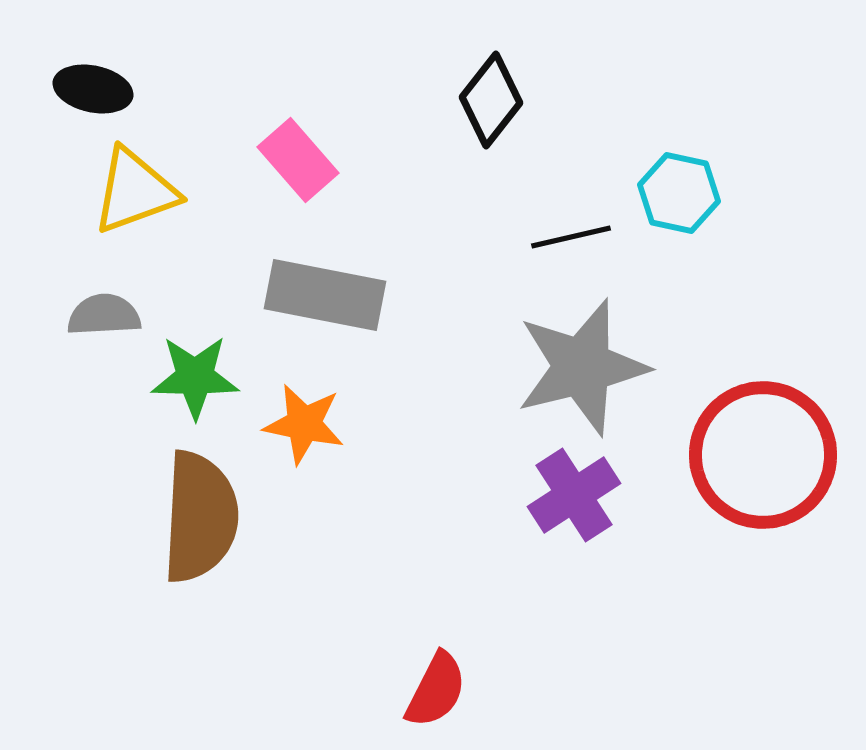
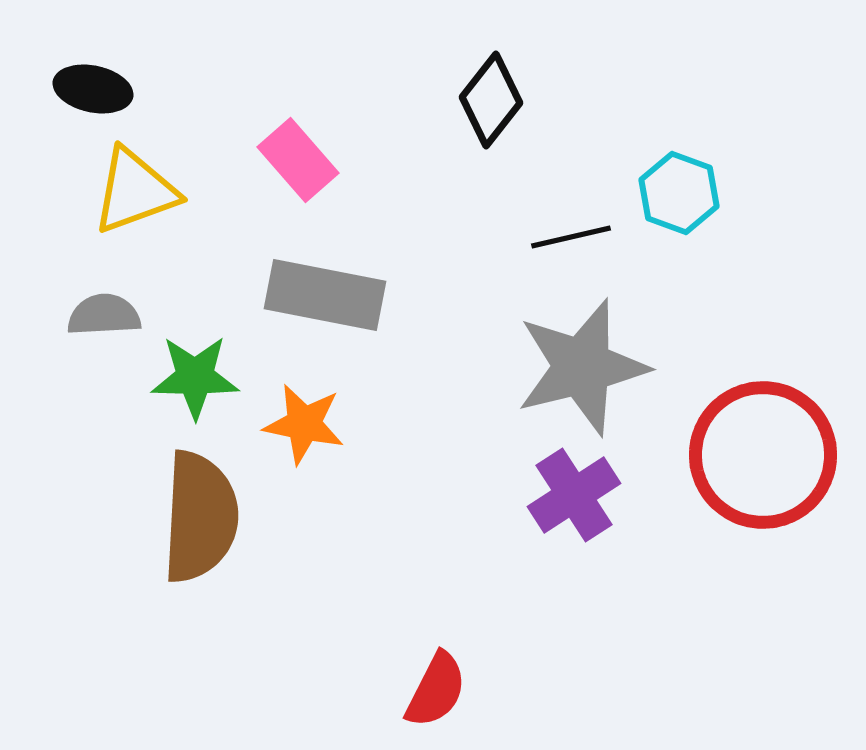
cyan hexagon: rotated 8 degrees clockwise
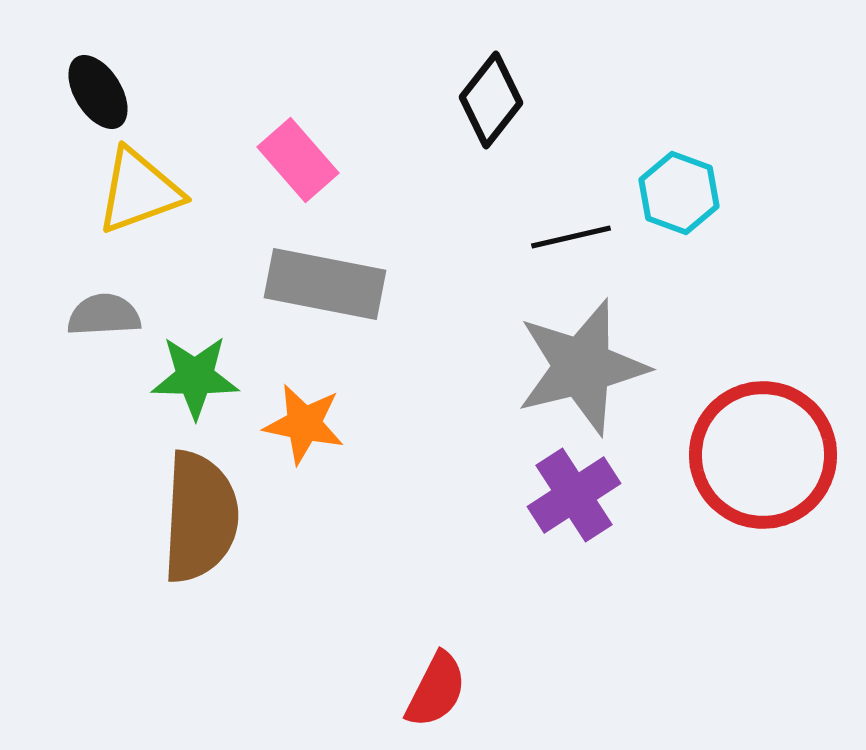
black ellipse: moved 5 px right, 3 px down; rotated 46 degrees clockwise
yellow triangle: moved 4 px right
gray rectangle: moved 11 px up
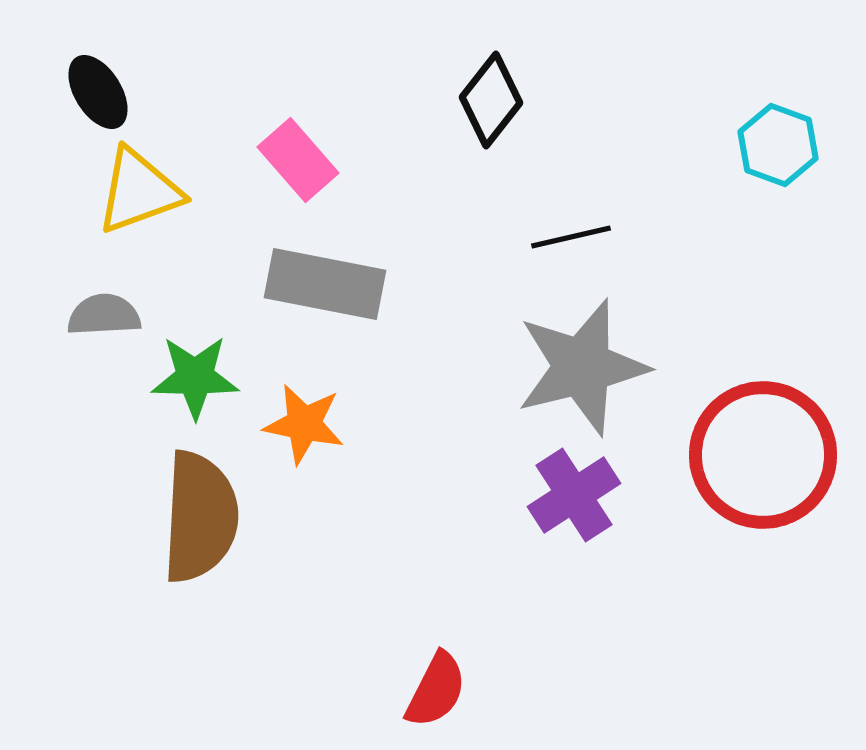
cyan hexagon: moved 99 px right, 48 px up
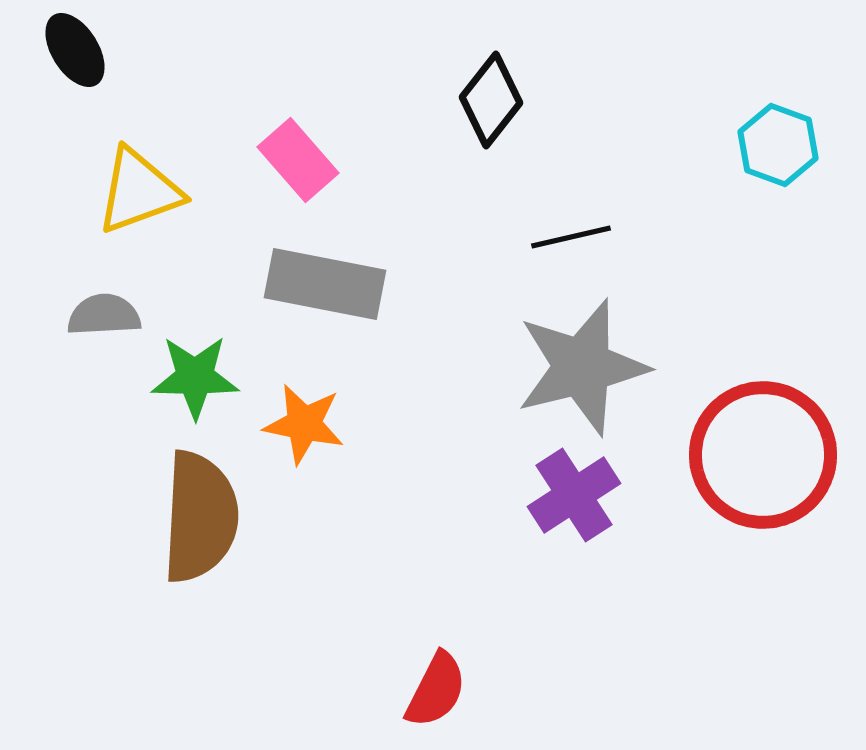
black ellipse: moved 23 px left, 42 px up
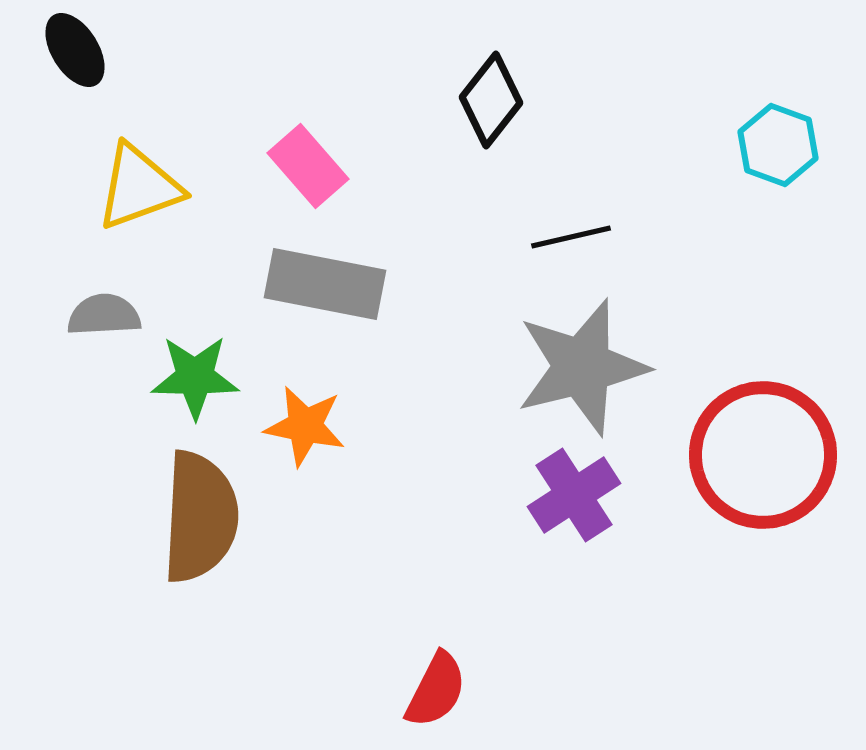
pink rectangle: moved 10 px right, 6 px down
yellow triangle: moved 4 px up
orange star: moved 1 px right, 2 px down
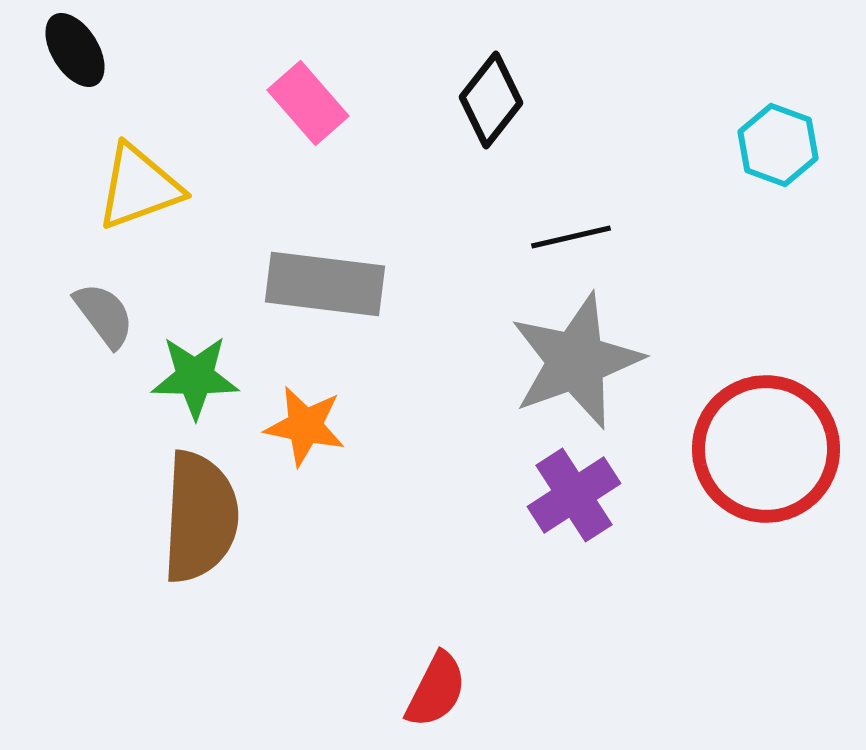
pink rectangle: moved 63 px up
gray rectangle: rotated 4 degrees counterclockwise
gray semicircle: rotated 56 degrees clockwise
gray star: moved 6 px left, 6 px up; rotated 6 degrees counterclockwise
red circle: moved 3 px right, 6 px up
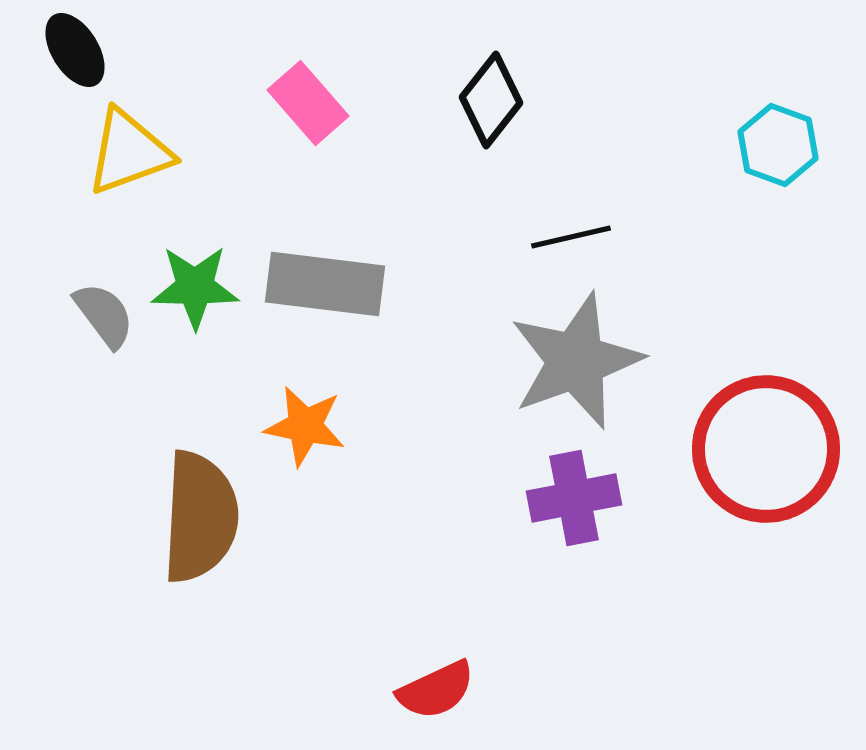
yellow triangle: moved 10 px left, 35 px up
green star: moved 90 px up
purple cross: moved 3 px down; rotated 22 degrees clockwise
red semicircle: rotated 38 degrees clockwise
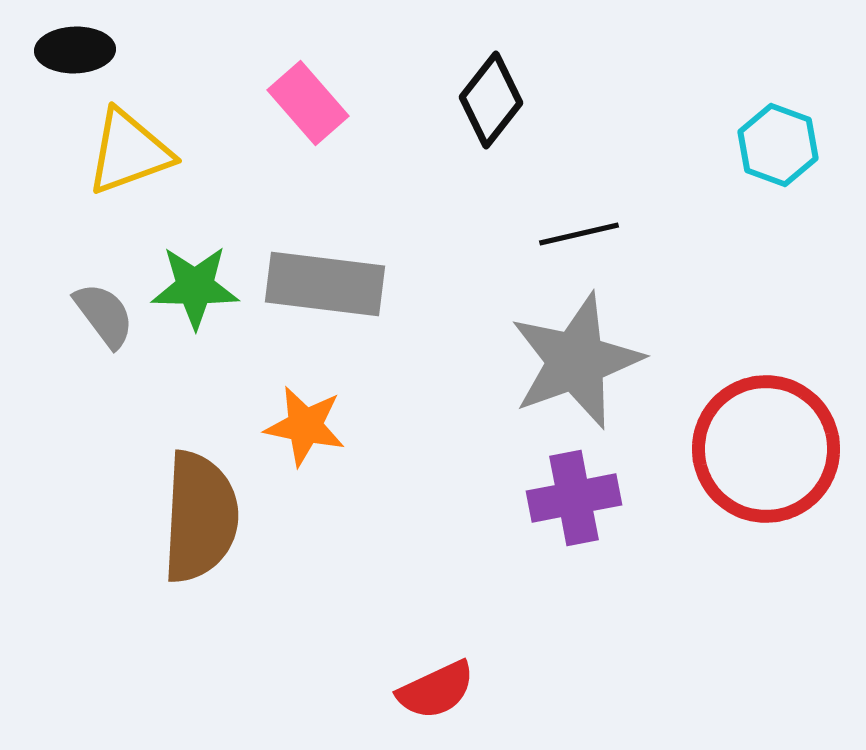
black ellipse: rotated 60 degrees counterclockwise
black line: moved 8 px right, 3 px up
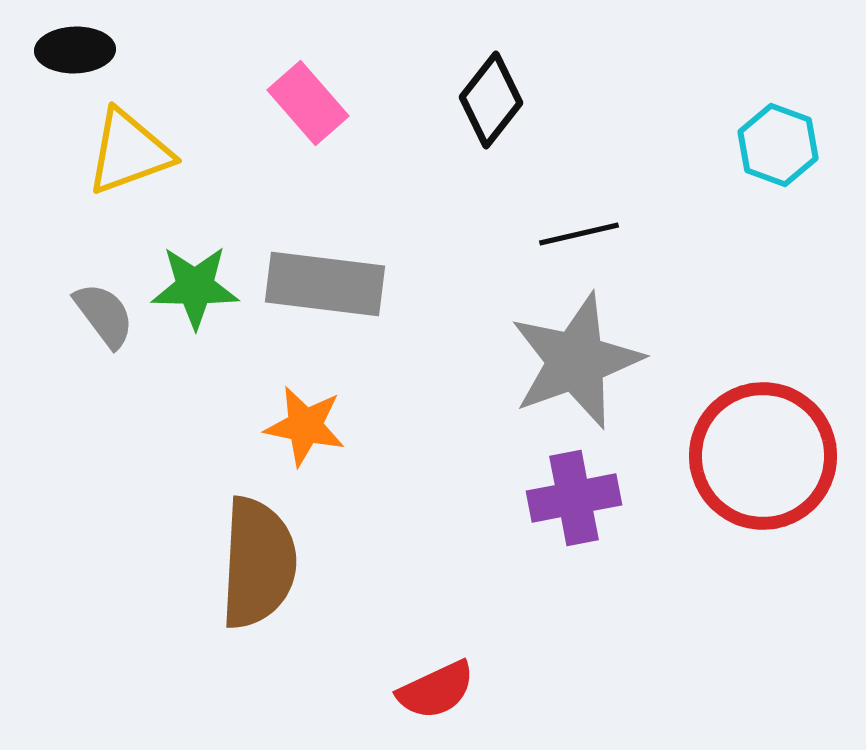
red circle: moved 3 px left, 7 px down
brown semicircle: moved 58 px right, 46 px down
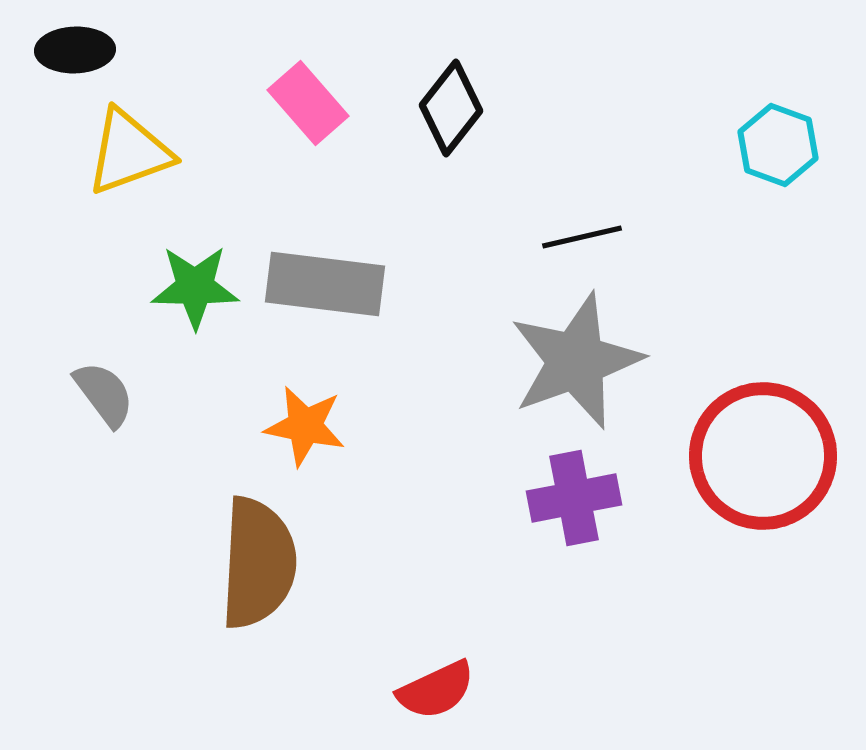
black diamond: moved 40 px left, 8 px down
black line: moved 3 px right, 3 px down
gray semicircle: moved 79 px down
